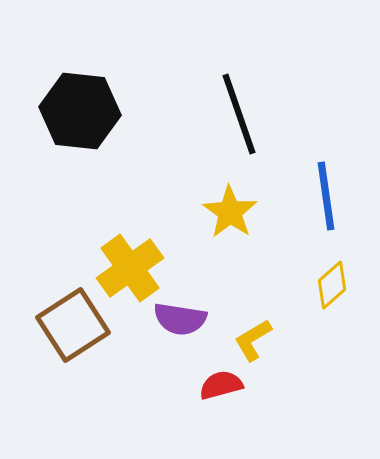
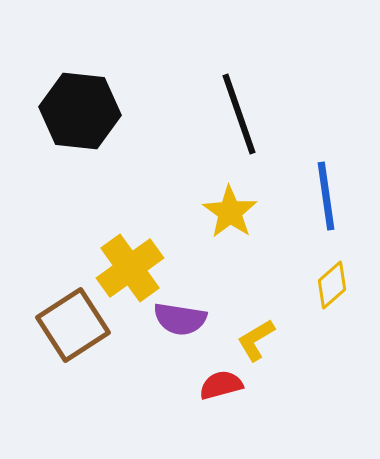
yellow L-shape: moved 3 px right
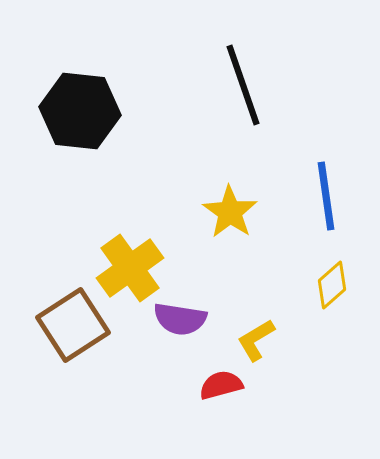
black line: moved 4 px right, 29 px up
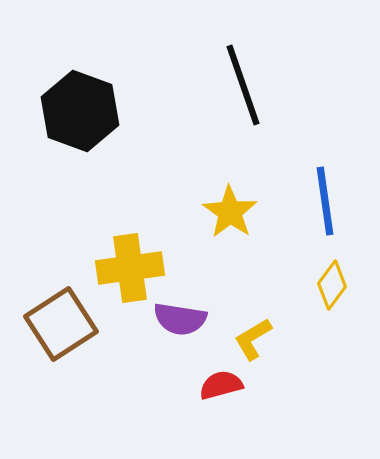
black hexagon: rotated 14 degrees clockwise
blue line: moved 1 px left, 5 px down
yellow cross: rotated 28 degrees clockwise
yellow diamond: rotated 12 degrees counterclockwise
brown square: moved 12 px left, 1 px up
yellow L-shape: moved 3 px left, 1 px up
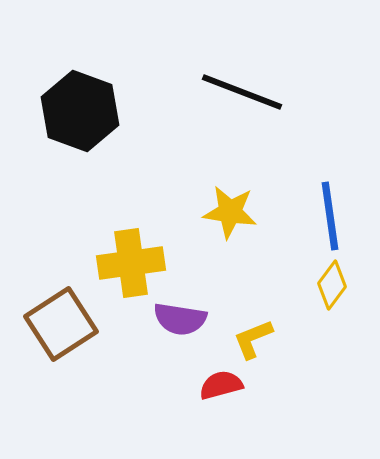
black line: moved 1 px left, 7 px down; rotated 50 degrees counterclockwise
blue line: moved 5 px right, 15 px down
yellow star: rotated 26 degrees counterclockwise
yellow cross: moved 1 px right, 5 px up
yellow L-shape: rotated 9 degrees clockwise
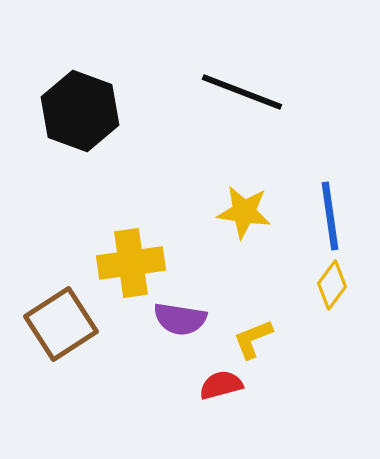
yellow star: moved 14 px right
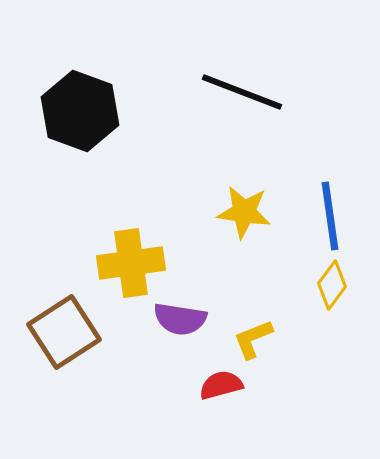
brown square: moved 3 px right, 8 px down
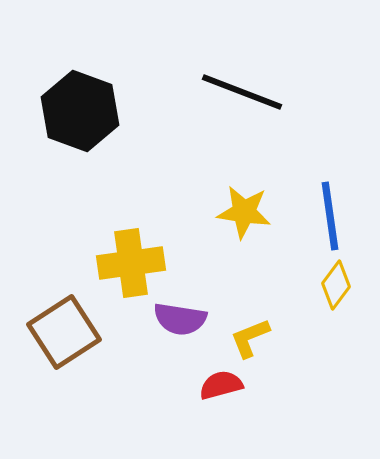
yellow diamond: moved 4 px right
yellow L-shape: moved 3 px left, 1 px up
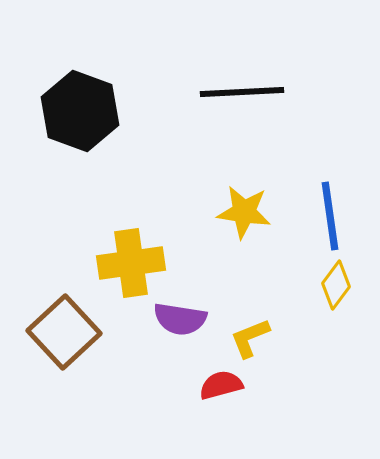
black line: rotated 24 degrees counterclockwise
brown square: rotated 10 degrees counterclockwise
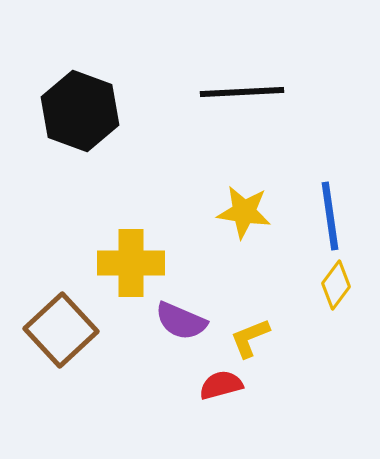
yellow cross: rotated 8 degrees clockwise
purple semicircle: moved 1 px right, 2 px down; rotated 14 degrees clockwise
brown square: moved 3 px left, 2 px up
